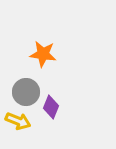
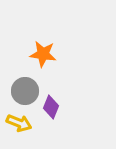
gray circle: moved 1 px left, 1 px up
yellow arrow: moved 1 px right, 2 px down
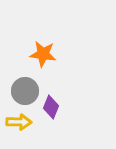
yellow arrow: moved 1 px up; rotated 20 degrees counterclockwise
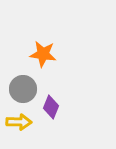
gray circle: moved 2 px left, 2 px up
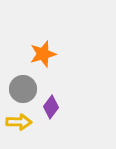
orange star: rotated 24 degrees counterclockwise
purple diamond: rotated 15 degrees clockwise
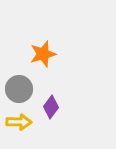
gray circle: moved 4 px left
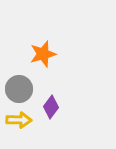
yellow arrow: moved 2 px up
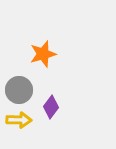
gray circle: moved 1 px down
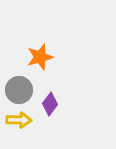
orange star: moved 3 px left, 3 px down
purple diamond: moved 1 px left, 3 px up
